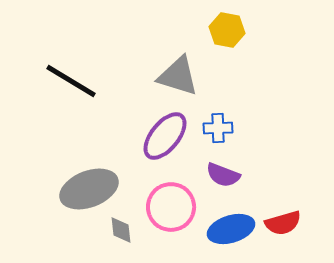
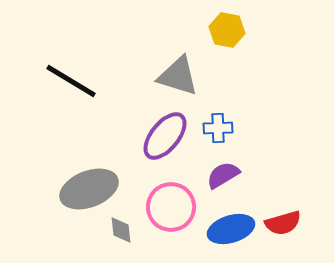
purple semicircle: rotated 128 degrees clockwise
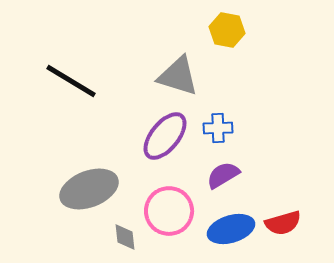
pink circle: moved 2 px left, 4 px down
gray diamond: moved 4 px right, 7 px down
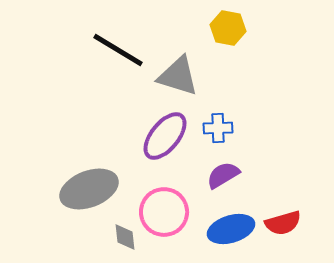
yellow hexagon: moved 1 px right, 2 px up
black line: moved 47 px right, 31 px up
pink circle: moved 5 px left, 1 px down
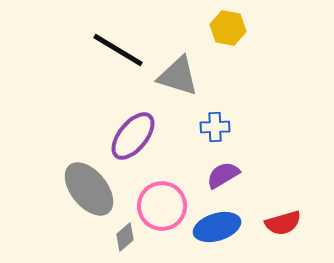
blue cross: moved 3 px left, 1 px up
purple ellipse: moved 32 px left
gray ellipse: rotated 72 degrees clockwise
pink circle: moved 2 px left, 6 px up
blue ellipse: moved 14 px left, 2 px up
gray diamond: rotated 56 degrees clockwise
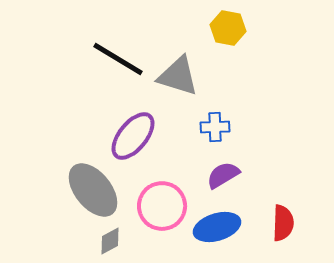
black line: moved 9 px down
gray ellipse: moved 4 px right, 1 px down
red semicircle: rotated 72 degrees counterclockwise
gray diamond: moved 15 px left, 4 px down; rotated 12 degrees clockwise
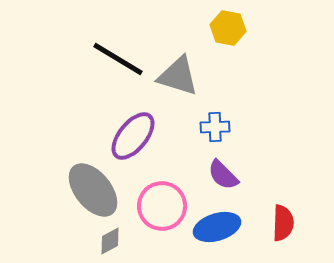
purple semicircle: rotated 104 degrees counterclockwise
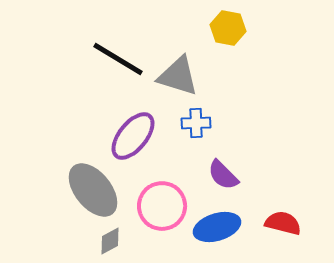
blue cross: moved 19 px left, 4 px up
red semicircle: rotated 78 degrees counterclockwise
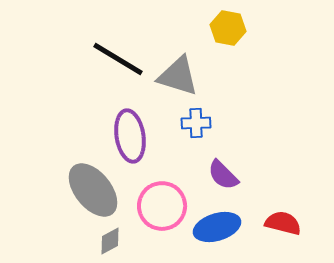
purple ellipse: moved 3 px left; rotated 48 degrees counterclockwise
